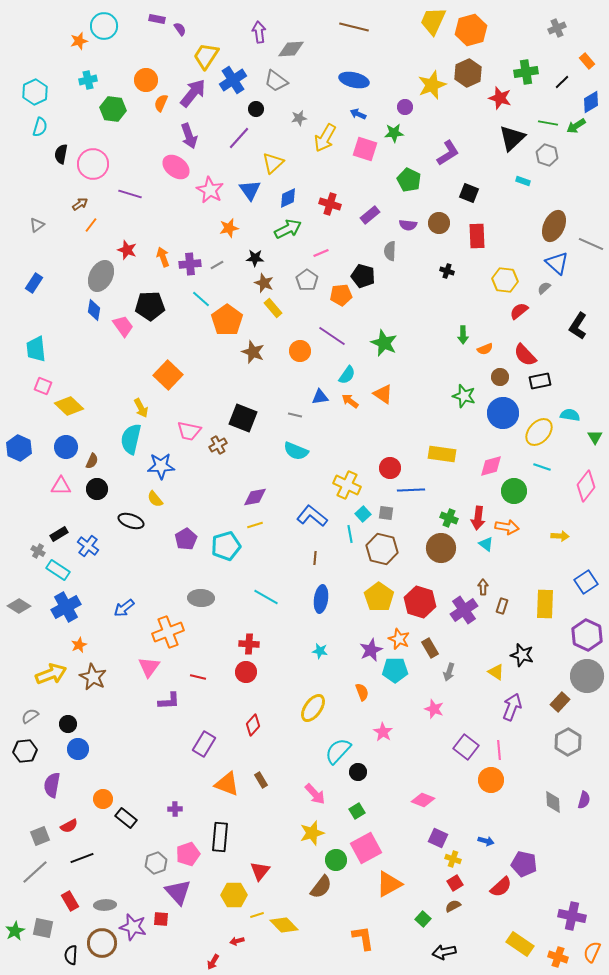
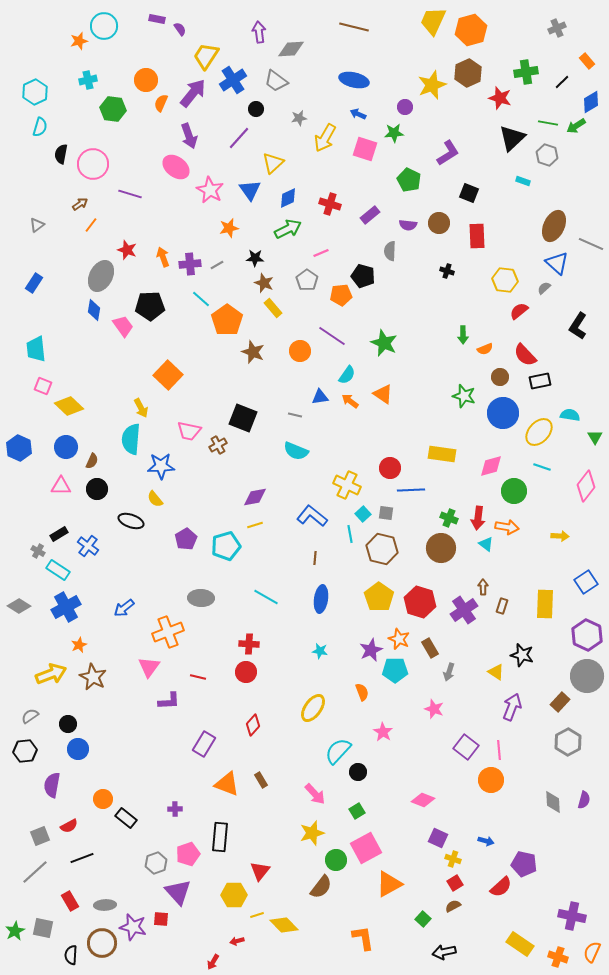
cyan semicircle at (131, 439): rotated 8 degrees counterclockwise
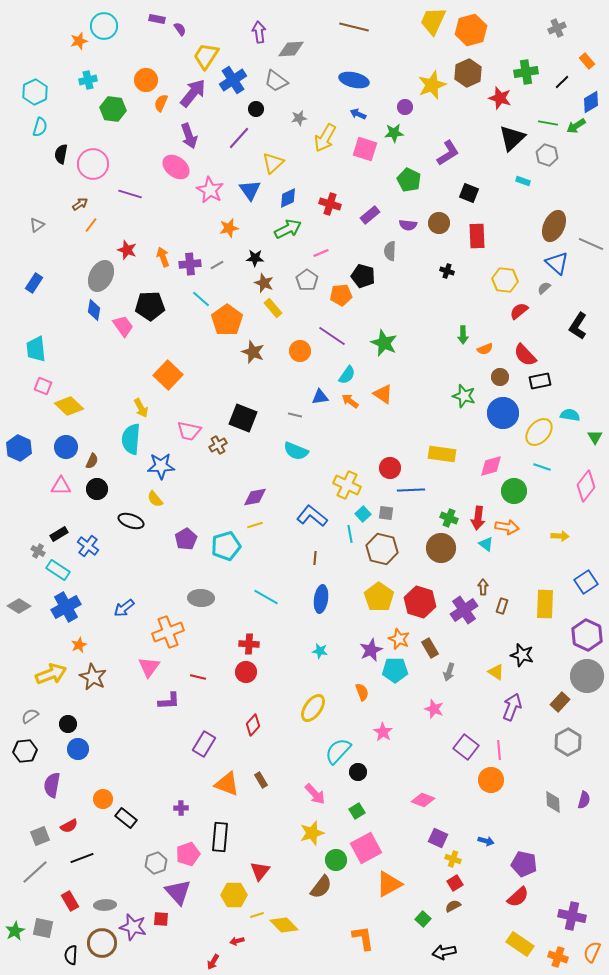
purple cross at (175, 809): moved 6 px right, 1 px up
red semicircle at (501, 887): moved 17 px right, 10 px down
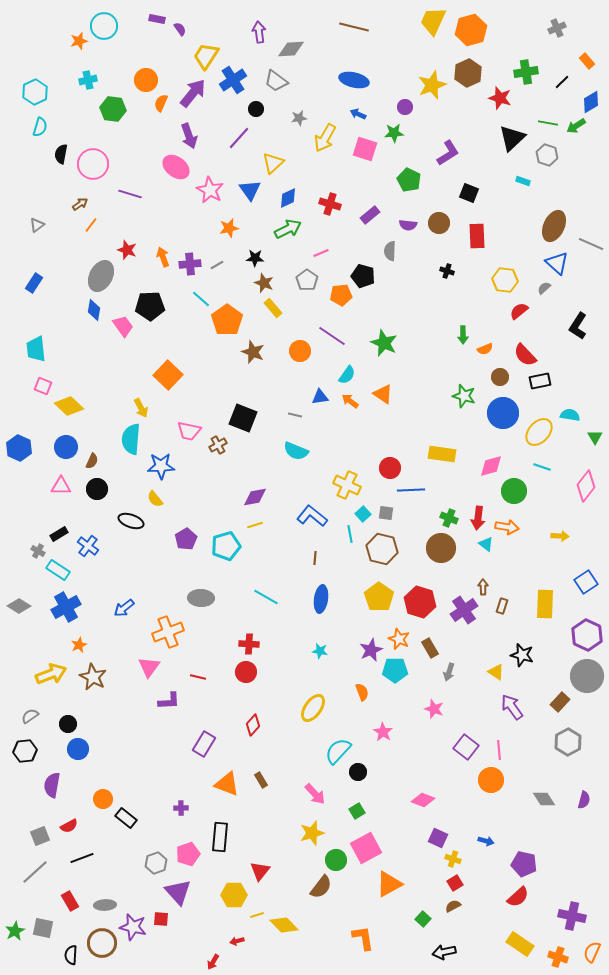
purple arrow at (512, 707): rotated 56 degrees counterclockwise
gray diamond at (553, 802): moved 9 px left, 3 px up; rotated 30 degrees counterclockwise
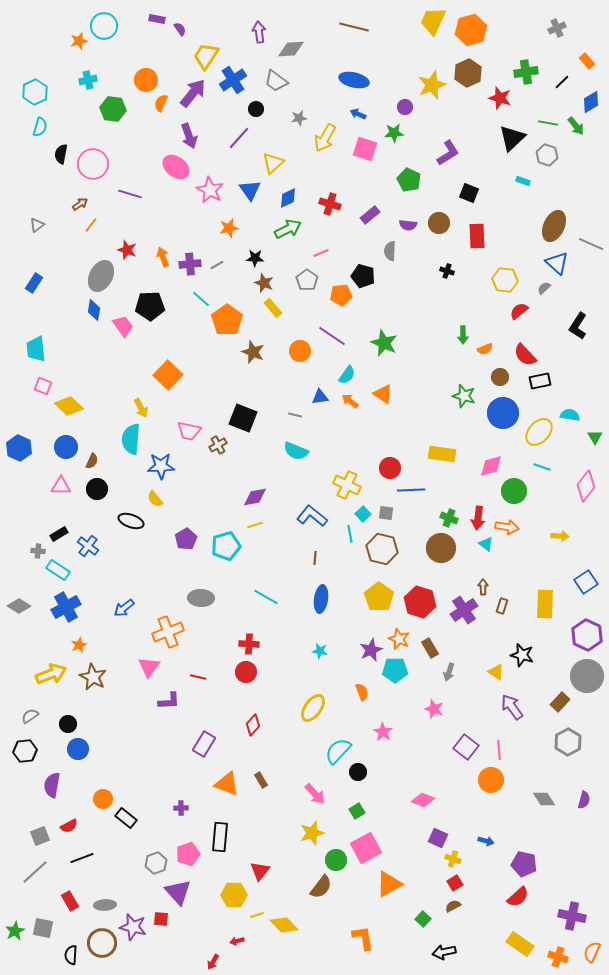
green arrow at (576, 126): rotated 96 degrees counterclockwise
gray cross at (38, 551): rotated 24 degrees counterclockwise
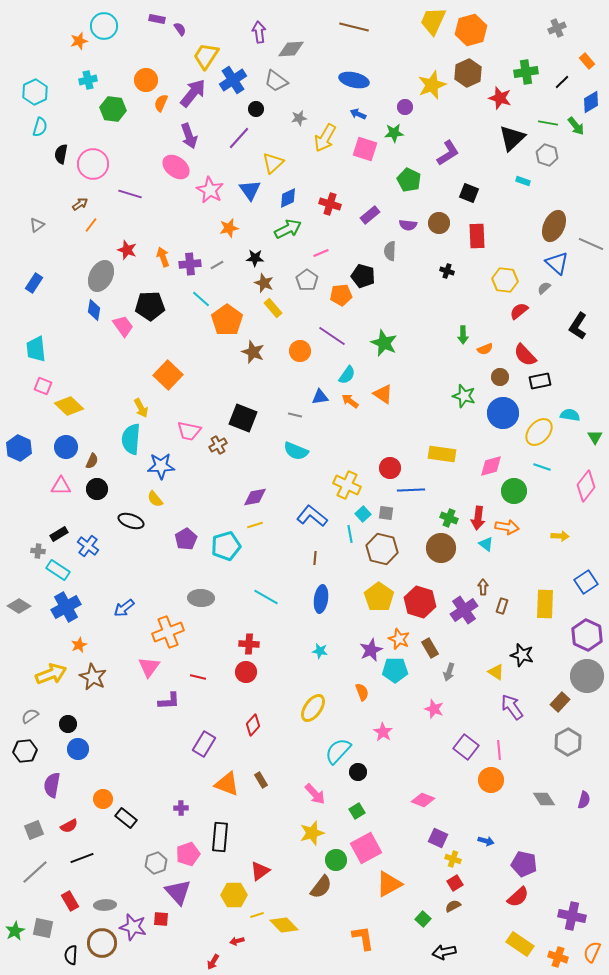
gray square at (40, 836): moved 6 px left, 6 px up
red triangle at (260, 871): rotated 15 degrees clockwise
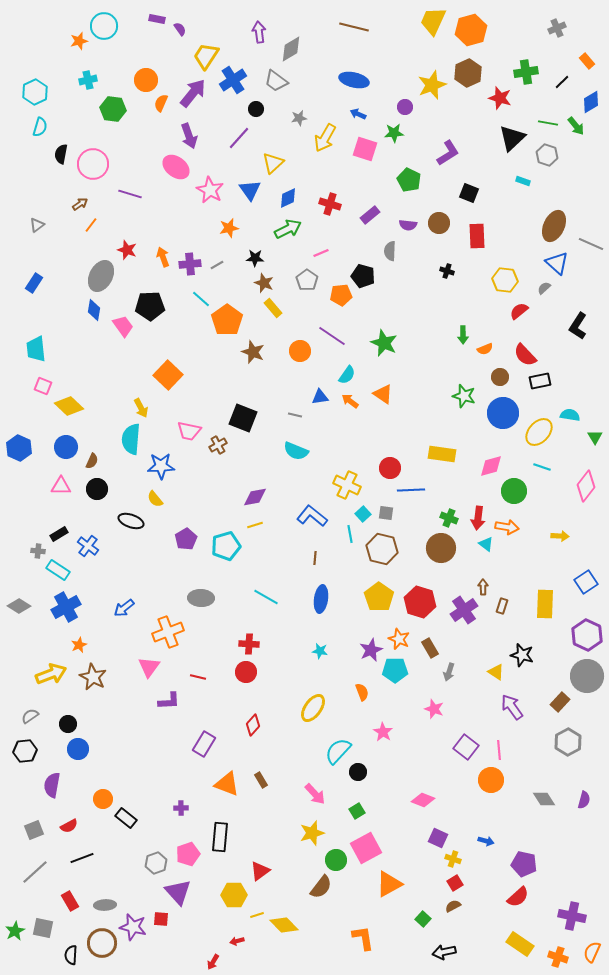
gray diamond at (291, 49): rotated 28 degrees counterclockwise
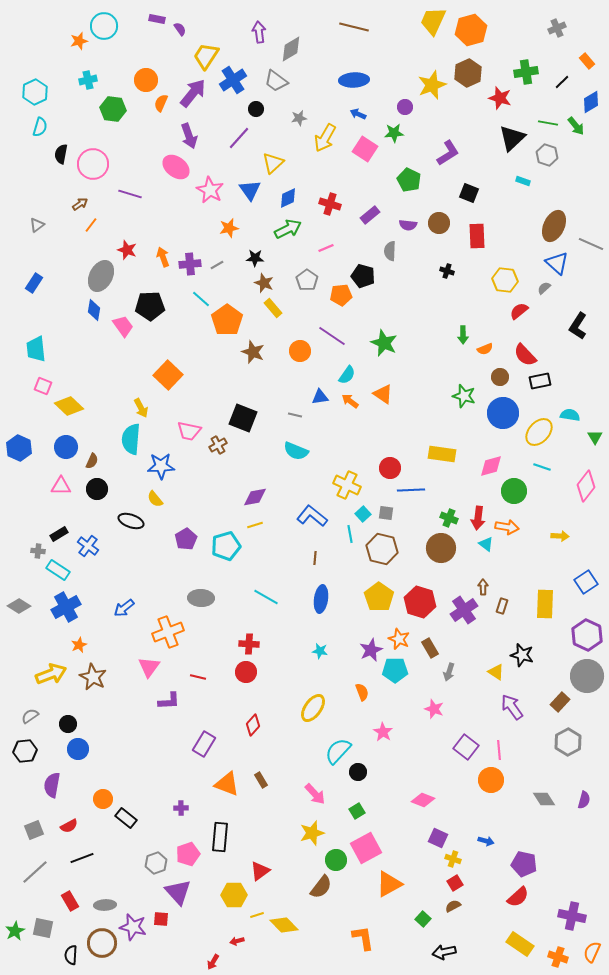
blue ellipse at (354, 80): rotated 16 degrees counterclockwise
pink square at (365, 149): rotated 15 degrees clockwise
pink line at (321, 253): moved 5 px right, 5 px up
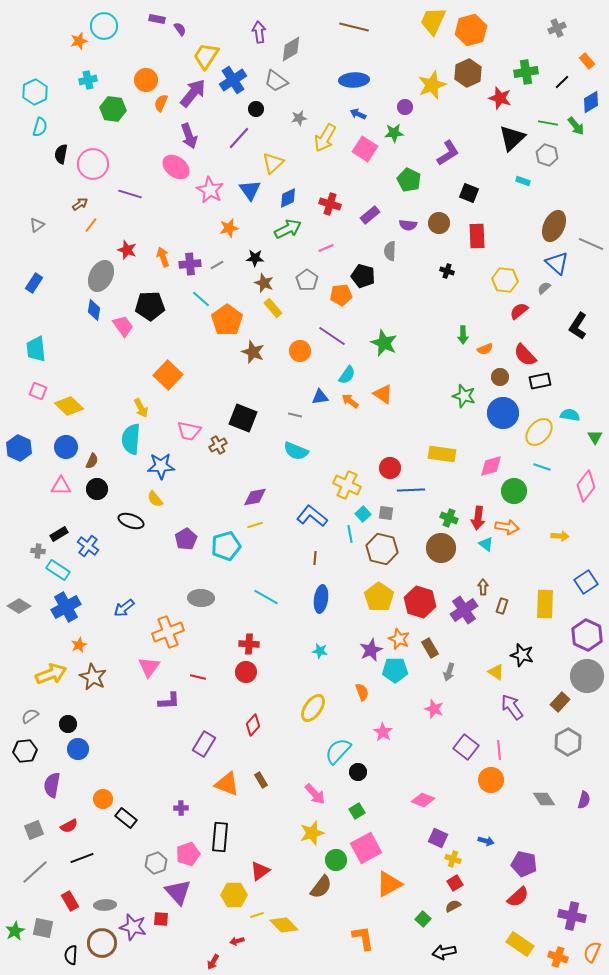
pink square at (43, 386): moved 5 px left, 5 px down
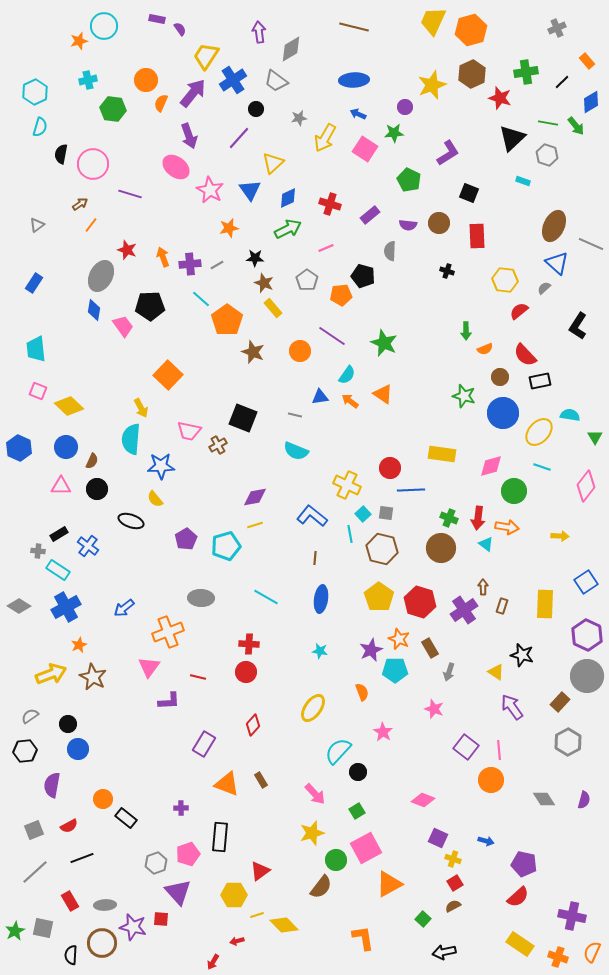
brown hexagon at (468, 73): moved 4 px right, 1 px down
green arrow at (463, 335): moved 3 px right, 4 px up
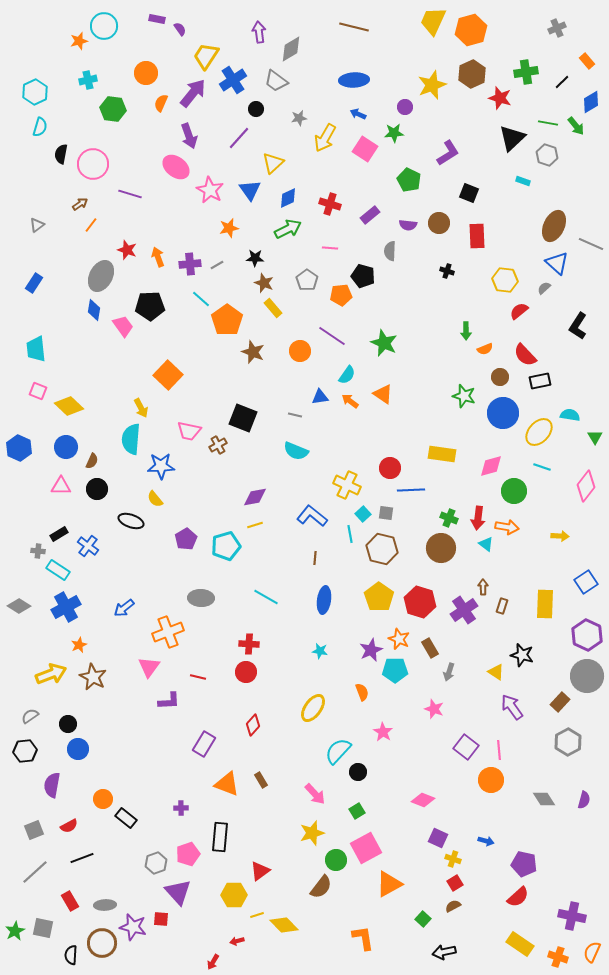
orange circle at (146, 80): moved 7 px up
pink line at (326, 248): moved 4 px right; rotated 28 degrees clockwise
orange arrow at (163, 257): moved 5 px left
blue ellipse at (321, 599): moved 3 px right, 1 px down
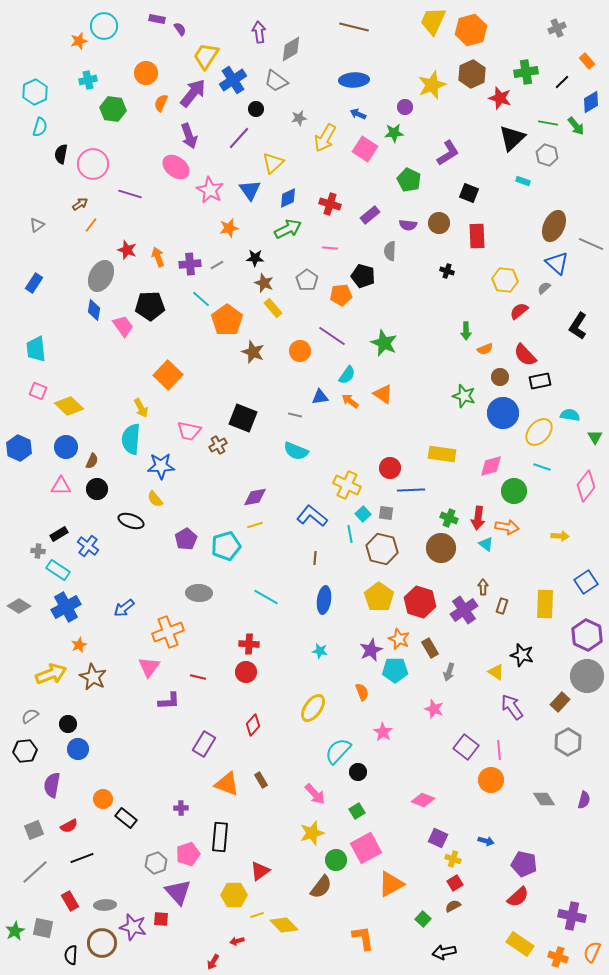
gray ellipse at (201, 598): moved 2 px left, 5 px up
orange triangle at (389, 884): moved 2 px right
